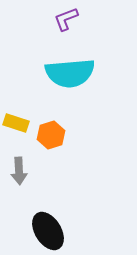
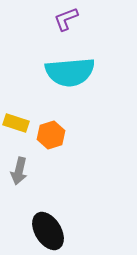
cyan semicircle: moved 1 px up
gray arrow: rotated 16 degrees clockwise
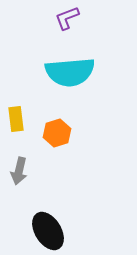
purple L-shape: moved 1 px right, 1 px up
yellow rectangle: moved 4 px up; rotated 65 degrees clockwise
orange hexagon: moved 6 px right, 2 px up
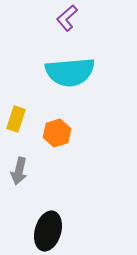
purple L-shape: rotated 20 degrees counterclockwise
yellow rectangle: rotated 25 degrees clockwise
black ellipse: rotated 48 degrees clockwise
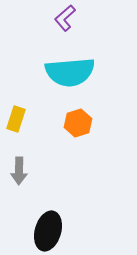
purple L-shape: moved 2 px left
orange hexagon: moved 21 px right, 10 px up
gray arrow: rotated 12 degrees counterclockwise
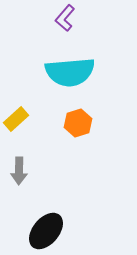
purple L-shape: rotated 8 degrees counterclockwise
yellow rectangle: rotated 30 degrees clockwise
black ellipse: moved 2 px left; rotated 24 degrees clockwise
